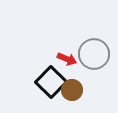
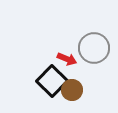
gray circle: moved 6 px up
black square: moved 1 px right, 1 px up
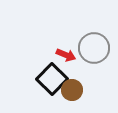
red arrow: moved 1 px left, 4 px up
black square: moved 2 px up
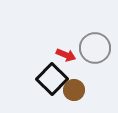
gray circle: moved 1 px right
brown circle: moved 2 px right
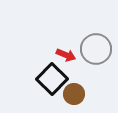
gray circle: moved 1 px right, 1 px down
brown circle: moved 4 px down
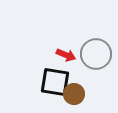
gray circle: moved 5 px down
black square: moved 3 px right, 3 px down; rotated 36 degrees counterclockwise
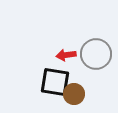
red arrow: rotated 150 degrees clockwise
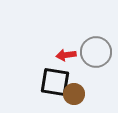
gray circle: moved 2 px up
